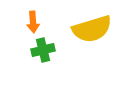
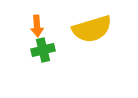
orange arrow: moved 4 px right, 4 px down
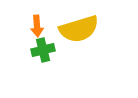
yellow semicircle: moved 13 px left
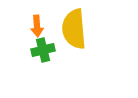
yellow semicircle: moved 5 px left; rotated 102 degrees clockwise
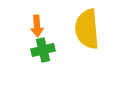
yellow semicircle: moved 13 px right
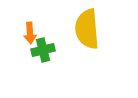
orange arrow: moved 7 px left, 7 px down
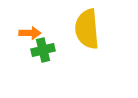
orange arrow: rotated 85 degrees counterclockwise
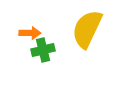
yellow semicircle: rotated 30 degrees clockwise
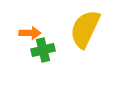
yellow semicircle: moved 2 px left
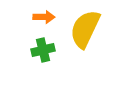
orange arrow: moved 14 px right, 16 px up
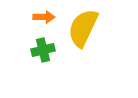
yellow semicircle: moved 2 px left, 1 px up
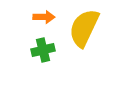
yellow semicircle: moved 1 px right
